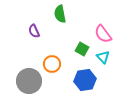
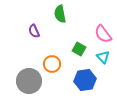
green square: moved 3 px left
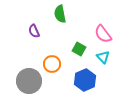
blue hexagon: rotated 15 degrees counterclockwise
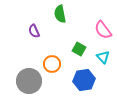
pink semicircle: moved 4 px up
blue hexagon: moved 1 px left; rotated 15 degrees clockwise
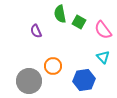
purple semicircle: moved 2 px right
green square: moved 27 px up
orange circle: moved 1 px right, 2 px down
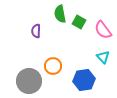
purple semicircle: rotated 24 degrees clockwise
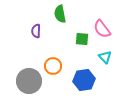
green square: moved 3 px right, 17 px down; rotated 24 degrees counterclockwise
pink semicircle: moved 1 px left, 1 px up
cyan triangle: moved 2 px right
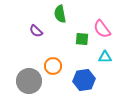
purple semicircle: rotated 48 degrees counterclockwise
cyan triangle: rotated 48 degrees counterclockwise
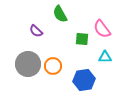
green semicircle: rotated 18 degrees counterclockwise
gray circle: moved 1 px left, 17 px up
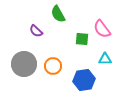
green semicircle: moved 2 px left
cyan triangle: moved 2 px down
gray circle: moved 4 px left
